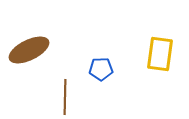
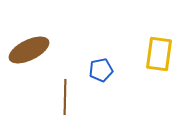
yellow rectangle: moved 1 px left
blue pentagon: moved 1 px down; rotated 10 degrees counterclockwise
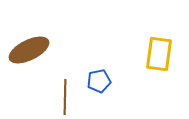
blue pentagon: moved 2 px left, 11 px down
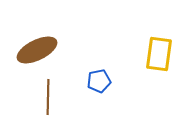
brown ellipse: moved 8 px right
brown line: moved 17 px left
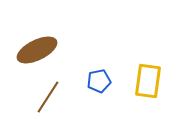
yellow rectangle: moved 11 px left, 27 px down
brown line: rotated 32 degrees clockwise
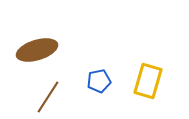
brown ellipse: rotated 9 degrees clockwise
yellow rectangle: rotated 8 degrees clockwise
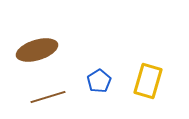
blue pentagon: rotated 20 degrees counterclockwise
brown line: rotated 40 degrees clockwise
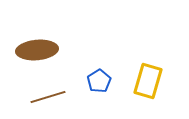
brown ellipse: rotated 12 degrees clockwise
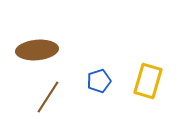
blue pentagon: rotated 15 degrees clockwise
brown line: rotated 40 degrees counterclockwise
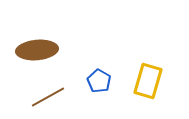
blue pentagon: rotated 25 degrees counterclockwise
brown line: rotated 28 degrees clockwise
